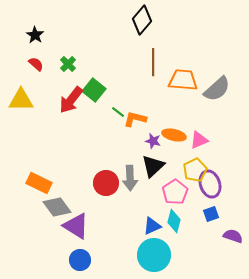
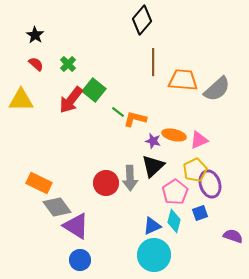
blue square: moved 11 px left, 1 px up
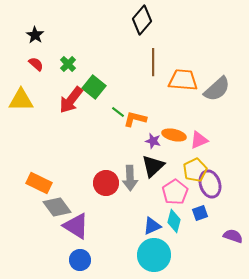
green square: moved 3 px up
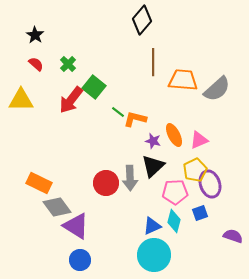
orange ellipse: rotated 50 degrees clockwise
pink pentagon: rotated 30 degrees clockwise
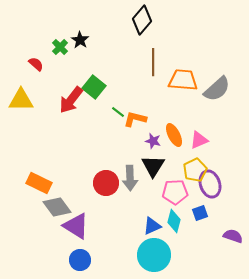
black star: moved 45 px right, 5 px down
green cross: moved 8 px left, 17 px up
black triangle: rotated 15 degrees counterclockwise
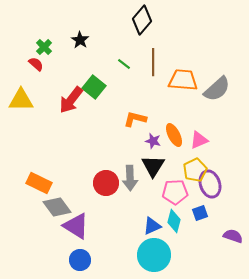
green cross: moved 16 px left
green line: moved 6 px right, 48 px up
